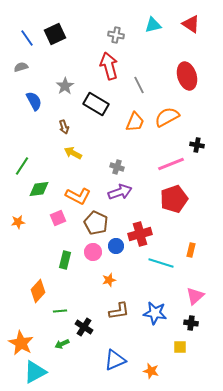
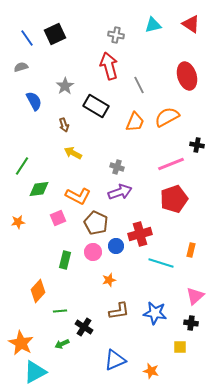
black rectangle at (96, 104): moved 2 px down
brown arrow at (64, 127): moved 2 px up
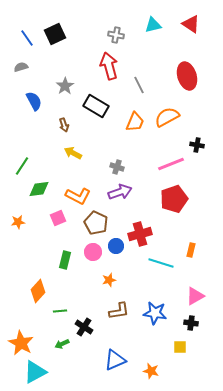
pink triangle at (195, 296): rotated 12 degrees clockwise
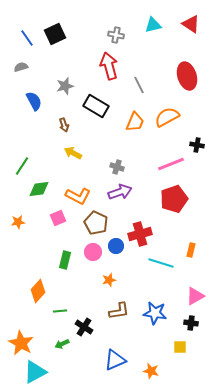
gray star at (65, 86): rotated 18 degrees clockwise
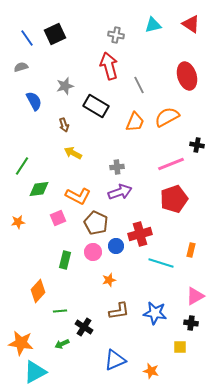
gray cross at (117, 167): rotated 24 degrees counterclockwise
orange star at (21, 343): rotated 20 degrees counterclockwise
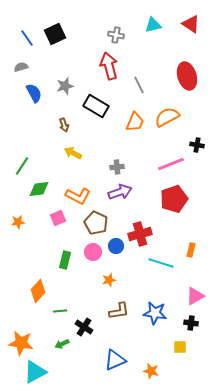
blue semicircle at (34, 101): moved 8 px up
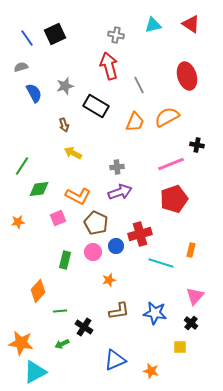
pink triangle at (195, 296): rotated 18 degrees counterclockwise
black cross at (191, 323): rotated 32 degrees clockwise
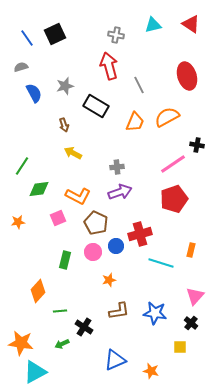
pink line at (171, 164): moved 2 px right; rotated 12 degrees counterclockwise
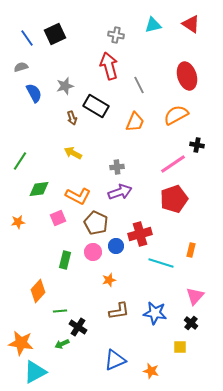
orange semicircle at (167, 117): moved 9 px right, 2 px up
brown arrow at (64, 125): moved 8 px right, 7 px up
green line at (22, 166): moved 2 px left, 5 px up
black cross at (84, 327): moved 6 px left
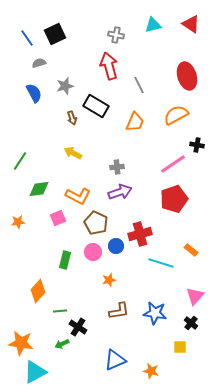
gray semicircle at (21, 67): moved 18 px right, 4 px up
orange rectangle at (191, 250): rotated 64 degrees counterclockwise
